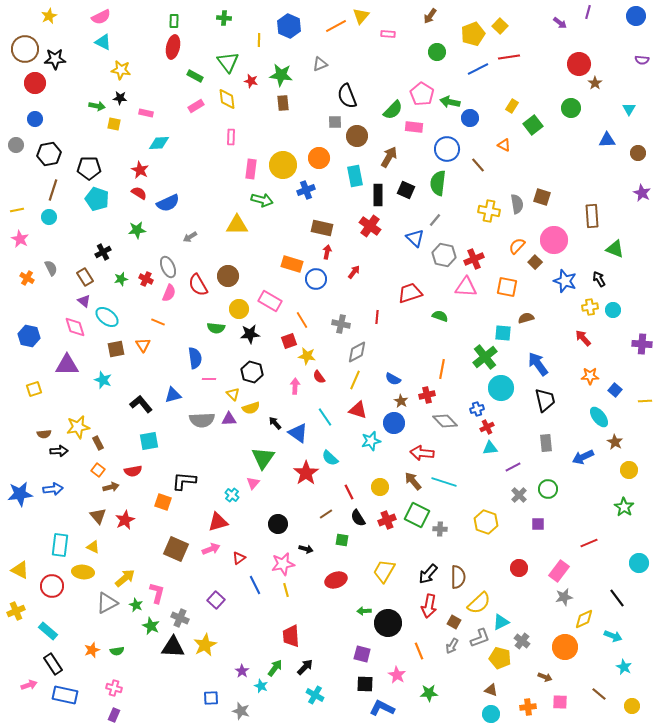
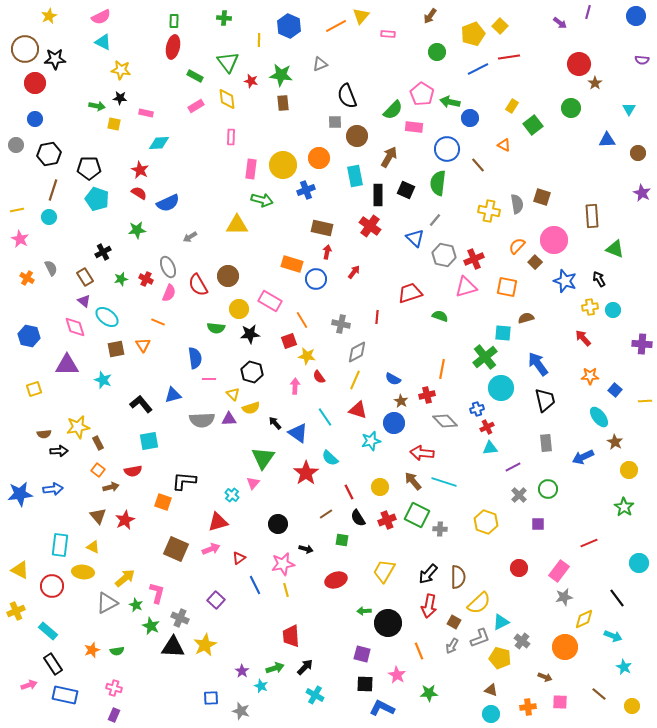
pink triangle at (466, 287): rotated 20 degrees counterclockwise
green arrow at (275, 668): rotated 36 degrees clockwise
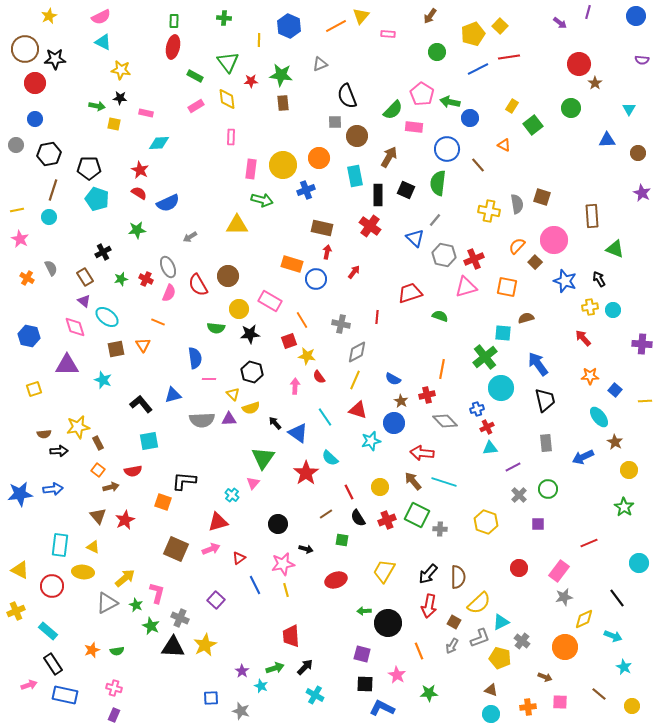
red star at (251, 81): rotated 16 degrees counterclockwise
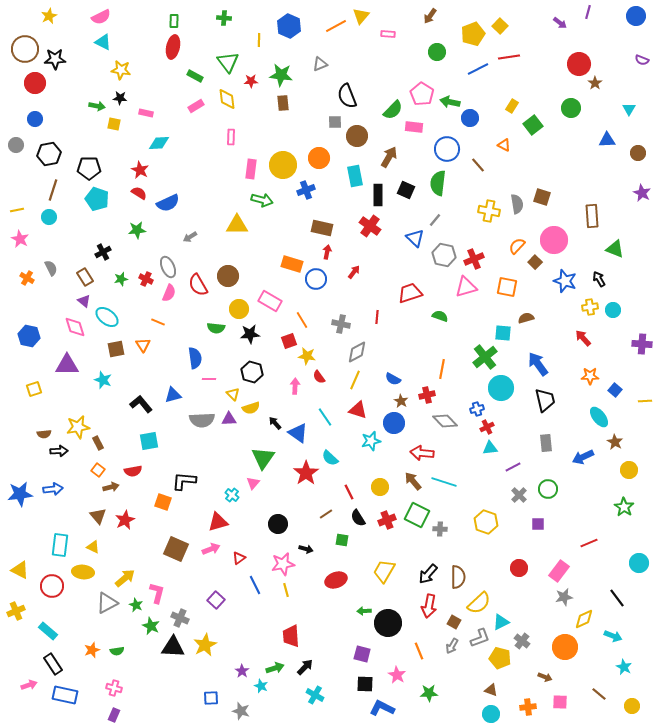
purple semicircle at (642, 60): rotated 16 degrees clockwise
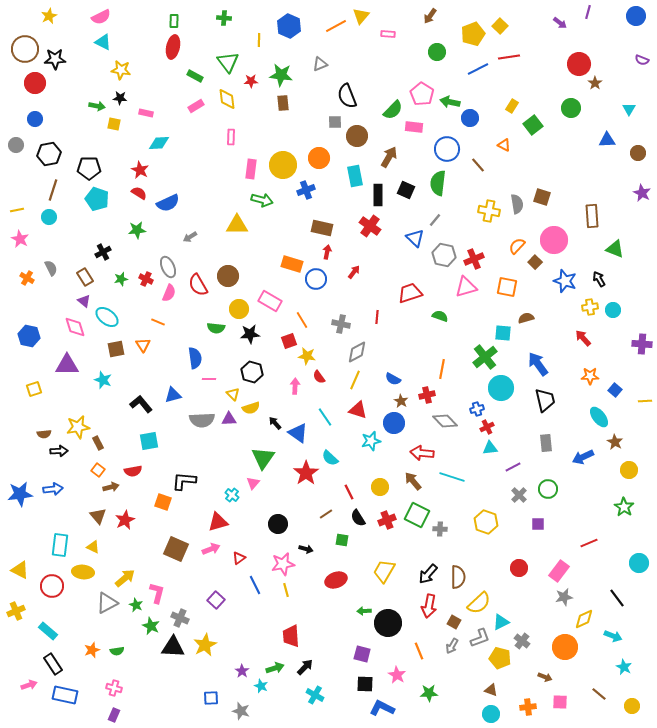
cyan line at (444, 482): moved 8 px right, 5 px up
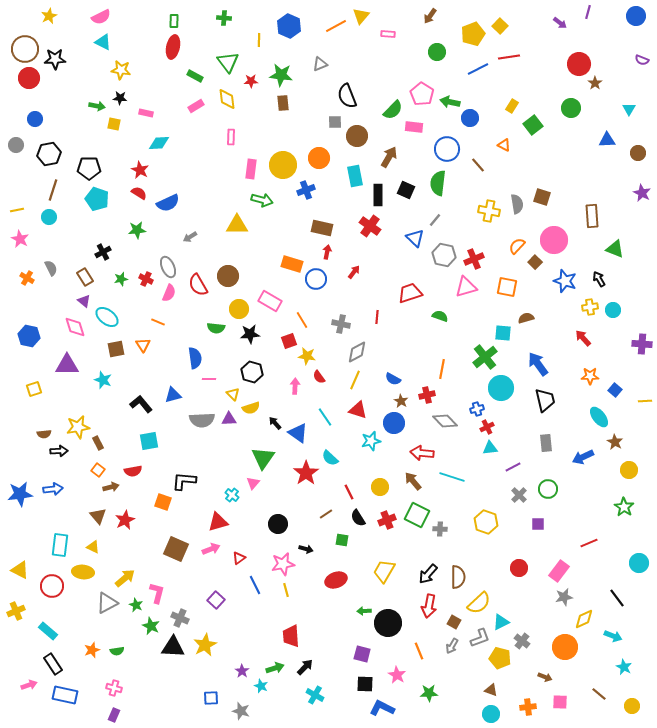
red circle at (35, 83): moved 6 px left, 5 px up
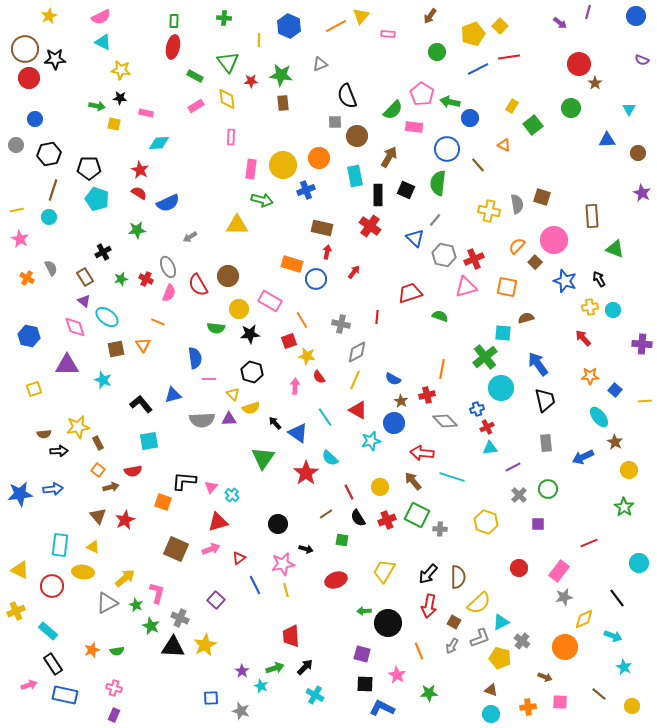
red triangle at (358, 410): rotated 12 degrees clockwise
pink triangle at (253, 483): moved 42 px left, 4 px down
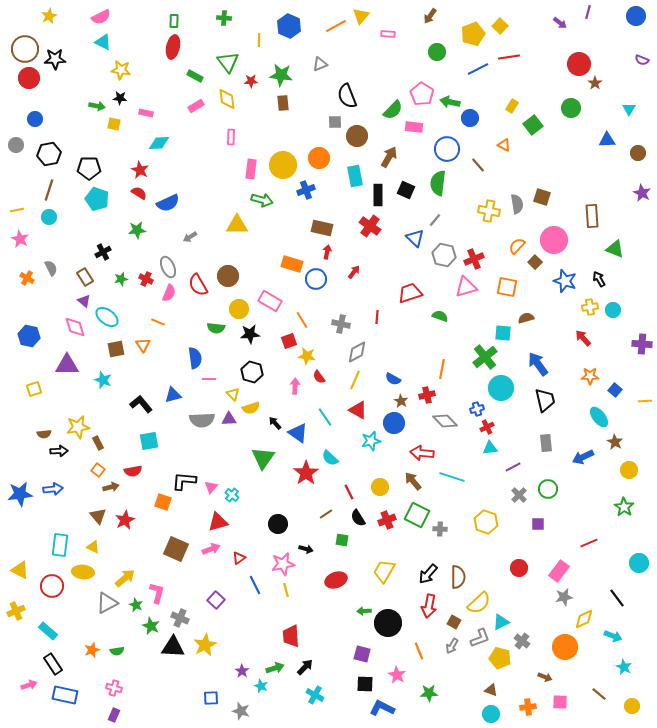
brown line at (53, 190): moved 4 px left
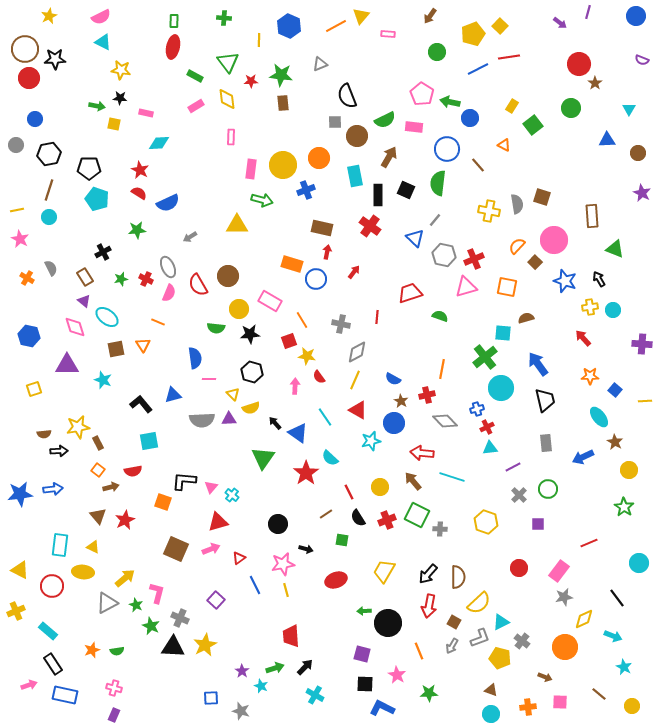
green semicircle at (393, 110): moved 8 px left, 10 px down; rotated 20 degrees clockwise
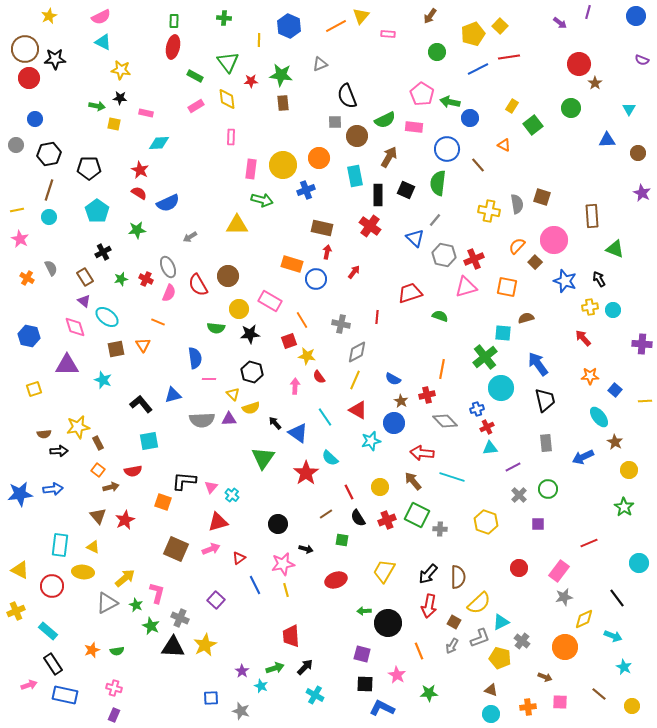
cyan pentagon at (97, 199): moved 12 px down; rotated 15 degrees clockwise
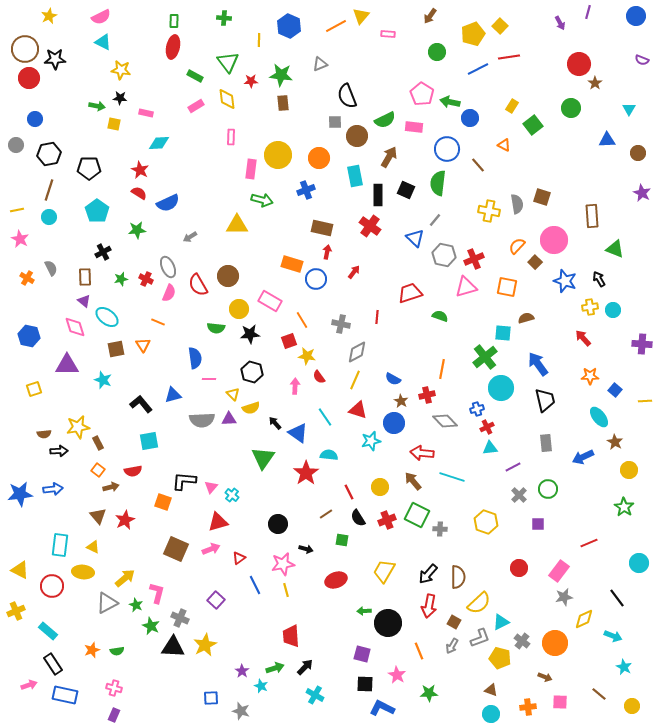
purple arrow at (560, 23): rotated 24 degrees clockwise
yellow circle at (283, 165): moved 5 px left, 10 px up
brown rectangle at (85, 277): rotated 30 degrees clockwise
red triangle at (358, 410): rotated 12 degrees counterclockwise
cyan semicircle at (330, 458): moved 1 px left, 3 px up; rotated 144 degrees clockwise
orange circle at (565, 647): moved 10 px left, 4 px up
